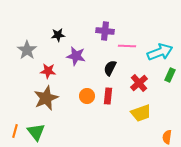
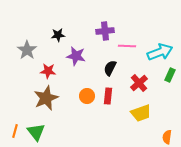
purple cross: rotated 12 degrees counterclockwise
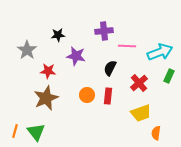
purple cross: moved 1 px left
green rectangle: moved 1 px left, 1 px down
orange circle: moved 1 px up
orange semicircle: moved 11 px left, 4 px up
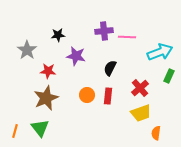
pink line: moved 9 px up
red cross: moved 1 px right, 5 px down
green triangle: moved 4 px right, 4 px up
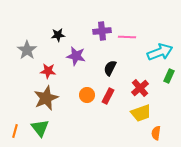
purple cross: moved 2 px left
red rectangle: rotated 21 degrees clockwise
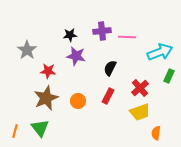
black star: moved 12 px right
orange circle: moved 9 px left, 6 px down
yellow trapezoid: moved 1 px left, 1 px up
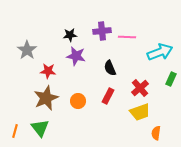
black semicircle: rotated 49 degrees counterclockwise
green rectangle: moved 2 px right, 3 px down
